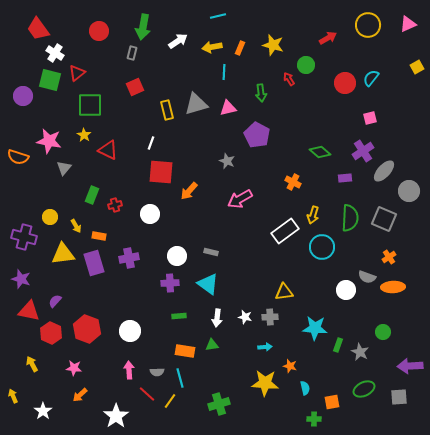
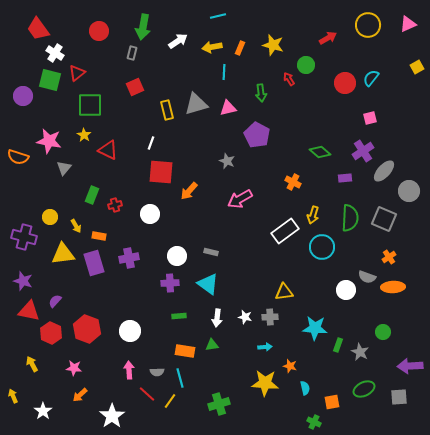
purple star at (21, 279): moved 2 px right, 2 px down
white star at (116, 416): moved 4 px left
green cross at (314, 419): moved 3 px down; rotated 24 degrees clockwise
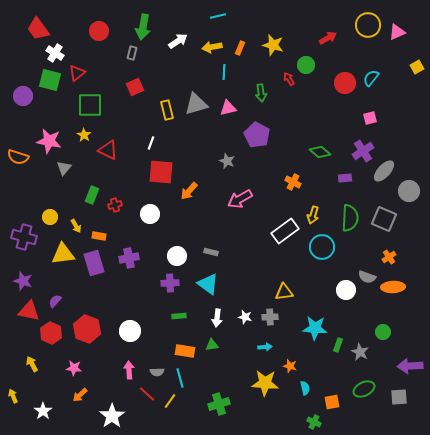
pink triangle at (408, 24): moved 11 px left, 8 px down
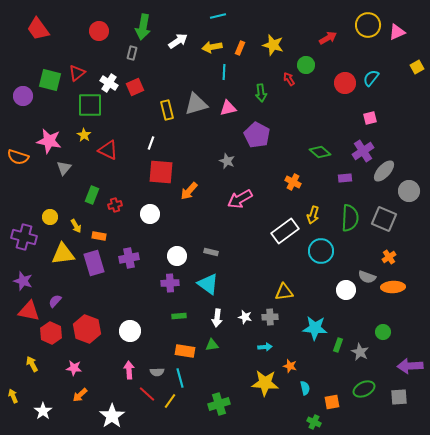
white cross at (55, 53): moved 54 px right, 30 px down
cyan circle at (322, 247): moved 1 px left, 4 px down
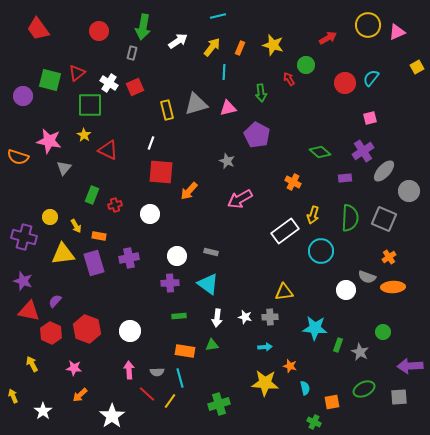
yellow arrow at (212, 47): rotated 138 degrees clockwise
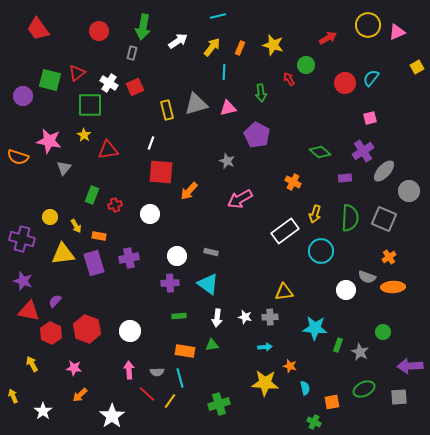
red triangle at (108, 150): rotated 35 degrees counterclockwise
yellow arrow at (313, 215): moved 2 px right, 1 px up
purple cross at (24, 237): moved 2 px left, 2 px down
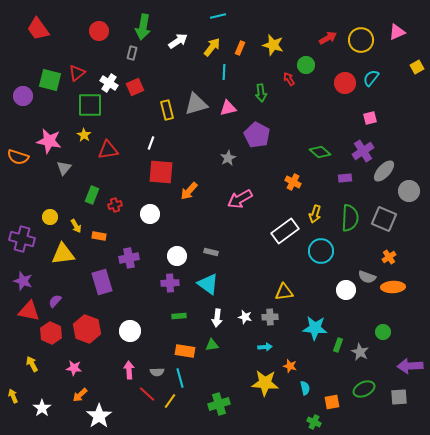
yellow circle at (368, 25): moved 7 px left, 15 px down
gray star at (227, 161): moved 1 px right, 3 px up; rotated 21 degrees clockwise
purple rectangle at (94, 263): moved 8 px right, 19 px down
white star at (43, 411): moved 1 px left, 3 px up
white star at (112, 416): moved 13 px left
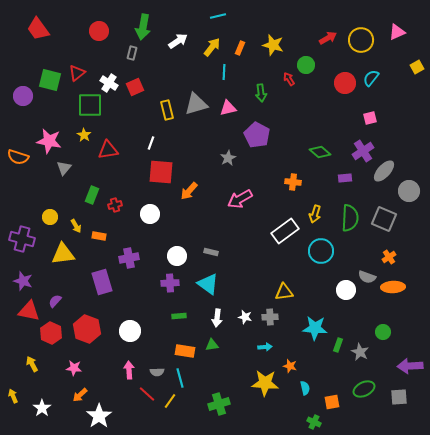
orange cross at (293, 182): rotated 21 degrees counterclockwise
